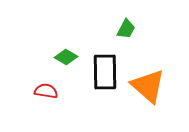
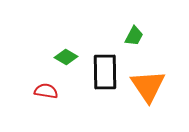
green trapezoid: moved 8 px right, 7 px down
orange triangle: rotated 15 degrees clockwise
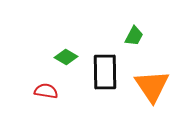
orange triangle: moved 4 px right
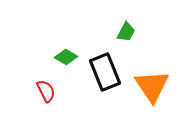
green trapezoid: moved 8 px left, 4 px up
black rectangle: rotated 21 degrees counterclockwise
red semicircle: rotated 55 degrees clockwise
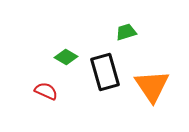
green trapezoid: rotated 135 degrees counterclockwise
black rectangle: rotated 6 degrees clockwise
red semicircle: rotated 40 degrees counterclockwise
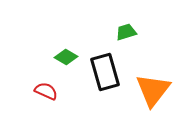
orange triangle: moved 1 px right, 4 px down; rotated 12 degrees clockwise
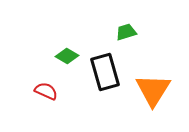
green diamond: moved 1 px right, 1 px up
orange triangle: rotated 6 degrees counterclockwise
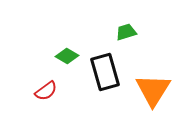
red semicircle: rotated 120 degrees clockwise
